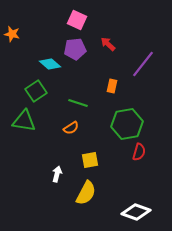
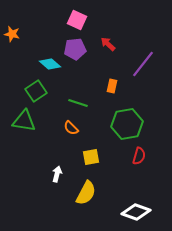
orange semicircle: rotated 77 degrees clockwise
red semicircle: moved 4 px down
yellow square: moved 1 px right, 3 px up
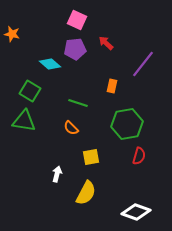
red arrow: moved 2 px left, 1 px up
green square: moved 6 px left; rotated 25 degrees counterclockwise
